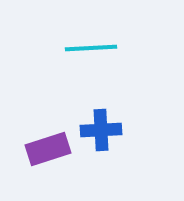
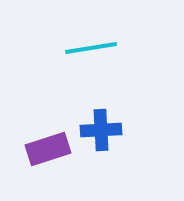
cyan line: rotated 6 degrees counterclockwise
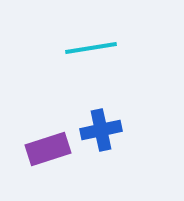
blue cross: rotated 9 degrees counterclockwise
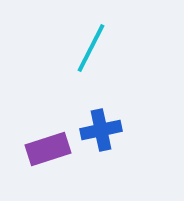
cyan line: rotated 54 degrees counterclockwise
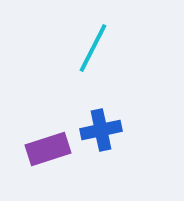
cyan line: moved 2 px right
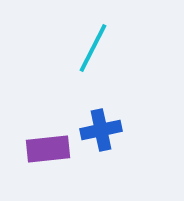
purple rectangle: rotated 12 degrees clockwise
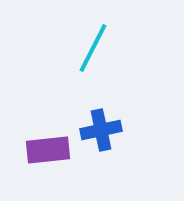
purple rectangle: moved 1 px down
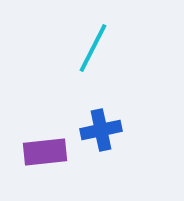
purple rectangle: moved 3 px left, 2 px down
